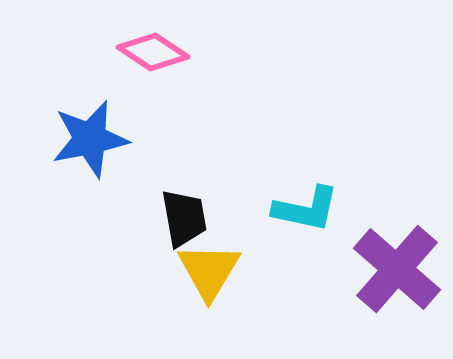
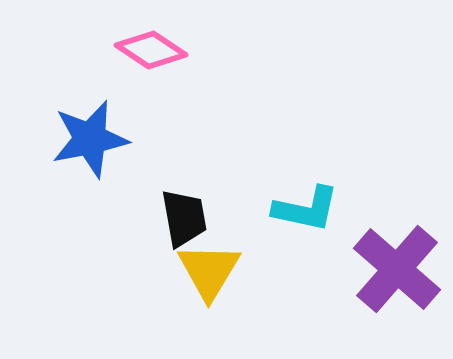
pink diamond: moved 2 px left, 2 px up
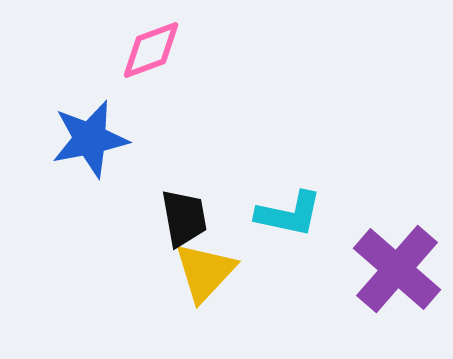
pink diamond: rotated 54 degrees counterclockwise
cyan L-shape: moved 17 px left, 5 px down
yellow triangle: moved 4 px left, 1 px down; rotated 12 degrees clockwise
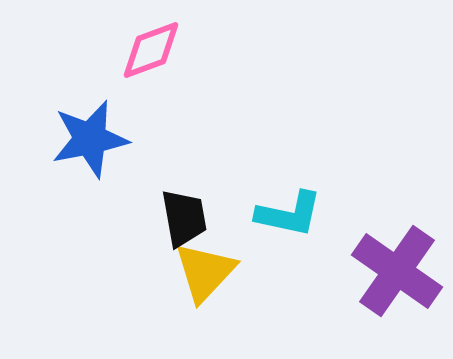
purple cross: moved 2 px down; rotated 6 degrees counterclockwise
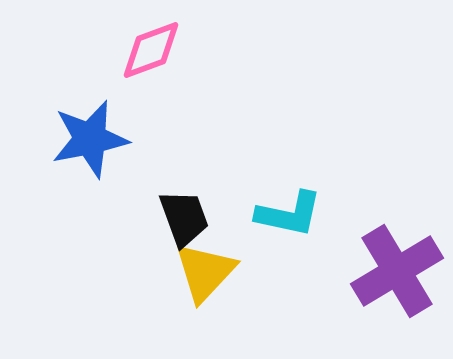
black trapezoid: rotated 10 degrees counterclockwise
purple cross: rotated 24 degrees clockwise
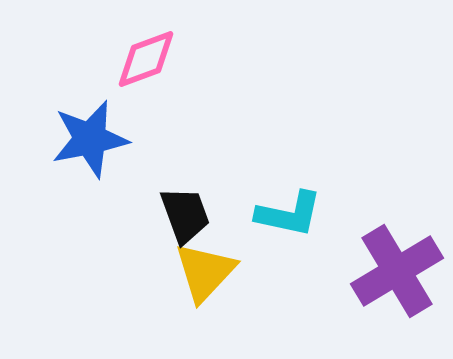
pink diamond: moved 5 px left, 9 px down
black trapezoid: moved 1 px right, 3 px up
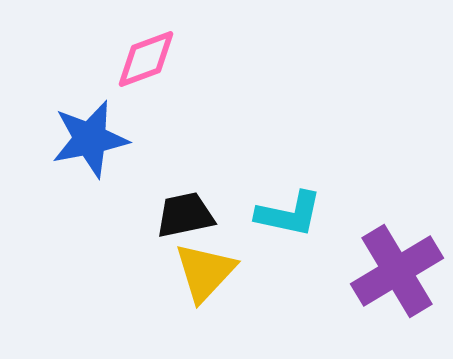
black trapezoid: rotated 82 degrees counterclockwise
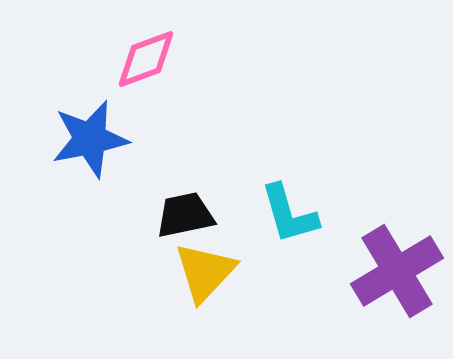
cyan L-shape: rotated 62 degrees clockwise
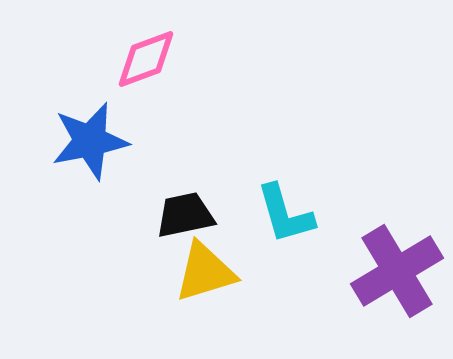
blue star: moved 2 px down
cyan L-shape: moved 4 px left
yellow triangle: rotated 30 degrees clockwise
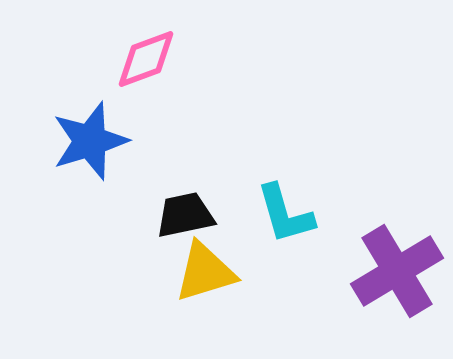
blue star: rotated 6 degrees counterclockwise
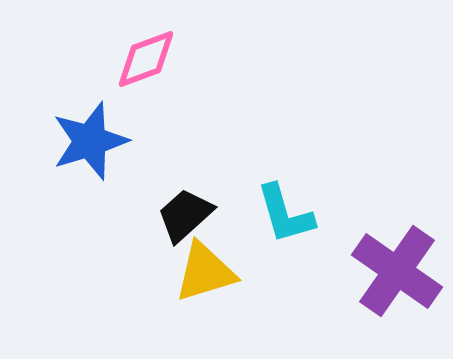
black trapezoid: rotated 30 degrees counterclockwise
purple cross: rotated 24 degrees counterclockwise
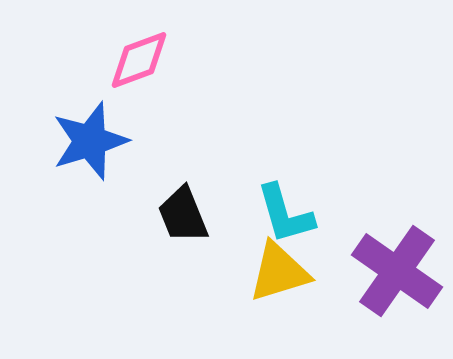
pink diamond: moved 7 px left, 1 px down
black trapezoid: moved 2 px left; rotated 70 degrees counterclockwise
yellow triangle: moved 74 px right
